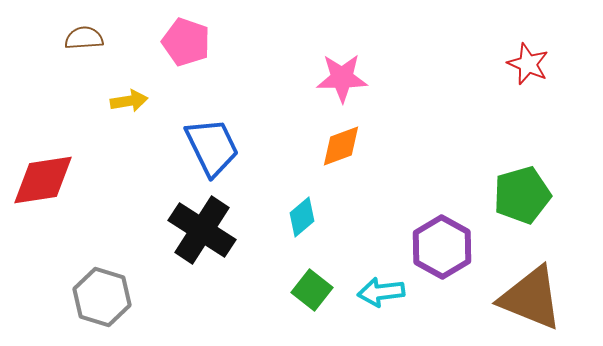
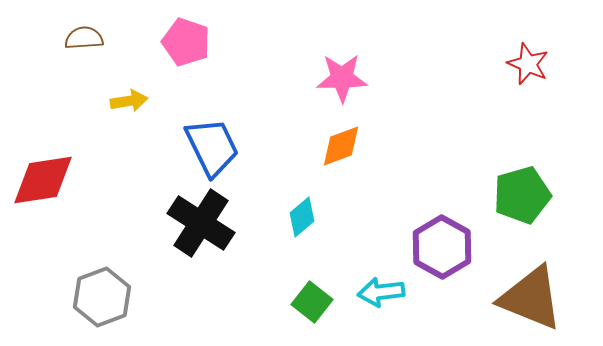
black cross: moved 1 px left, 7 px up
green square: moved 12 px down
gray hexagon: rotated 22 degrees clockwise
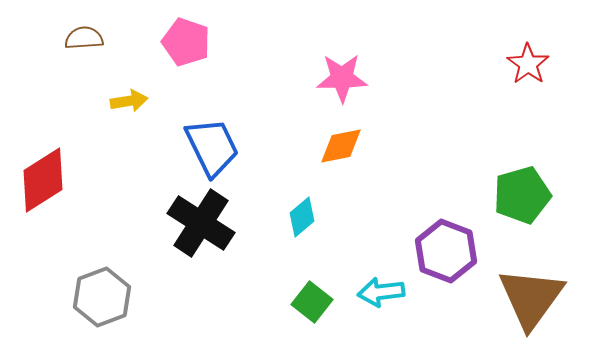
red star: rotated 12 degrees clockwise
orange diamond: rotated 9 degrees clockwise
red diamond: rotated 24 degrees counterclockwise
purple hexagon: moved 4 px right, 4 px down; rotated 8 degrees counterclockwise
brown triangle: rotated 44 degrees clockwise
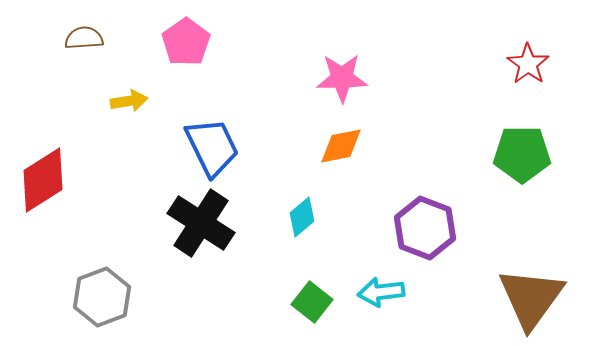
pink pentagon: rotated 18 degrees clockwise
green pentagon: moved 41 px up; rotated 16 degrees clockwise
purple hexagon: moved 21 px left, 23 px up
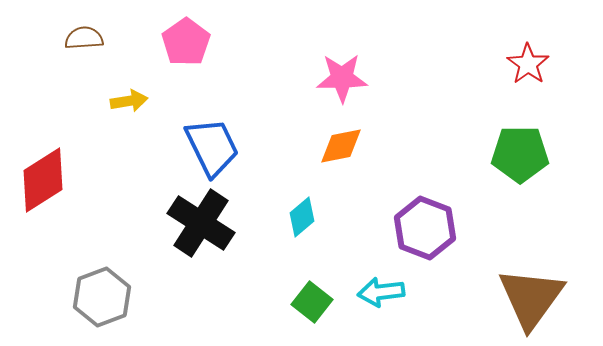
green pentagon: moved 2 px left
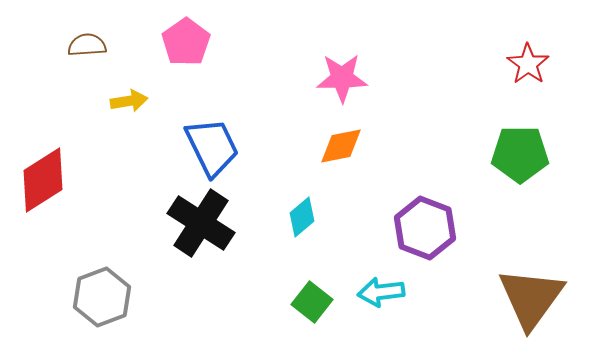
brown semicircle: moved 3 px right, 7 px down
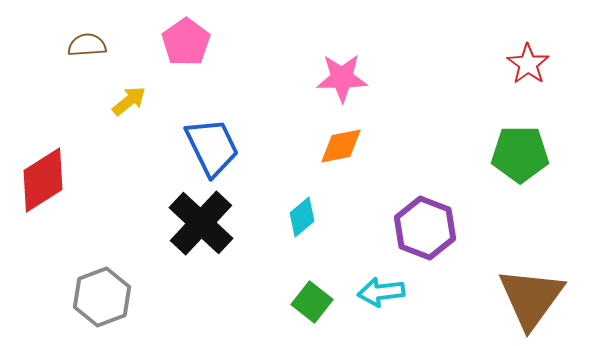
yellow arrow: rotated 30 degrees counterclockwise
black cross: rotated 10 degrees clockwise
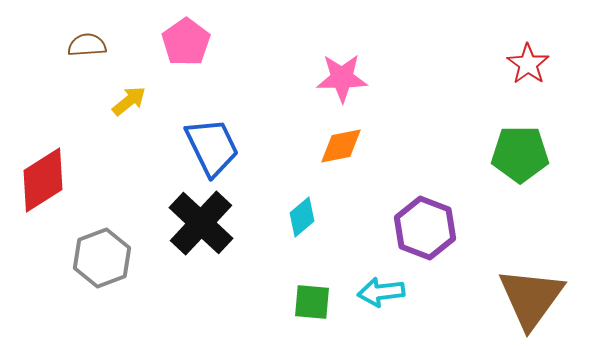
gray hexagon: moved 39 px up
green square: rotated 33 degrees counterclockwise
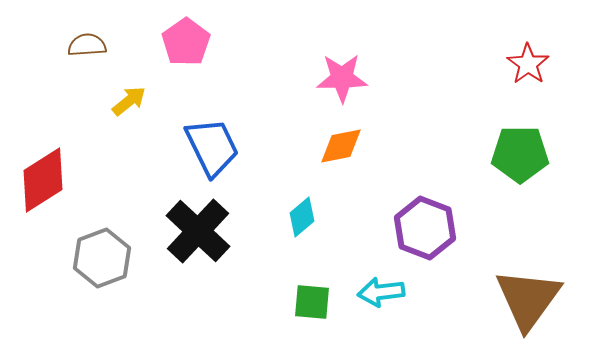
black cross: moved 3 px left, 8 px down
brown triangle: moved 3 px left, 1 px down
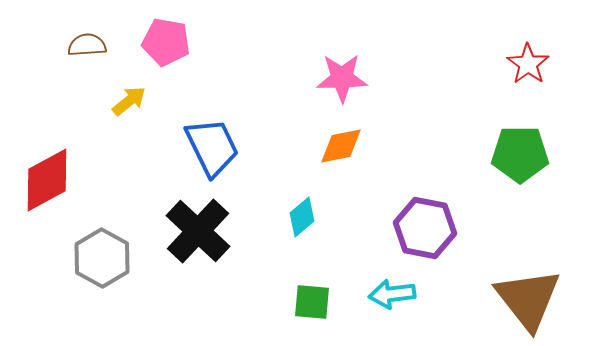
pink pentagon: moved 20 px left; rotated 27 degrees counterclockwise
red diamond: moved 4 px right; rotated 4 degrees clockwise
purple hexagon: rotated 10 degrees counterclockwise
gray hexagon: rotated 10 degrees counterclockwise
cyan arrow: moved 11 px right, 2 px down
brown triangle: rotated 14 degrees counterclockwise
